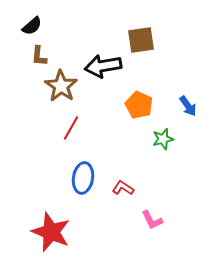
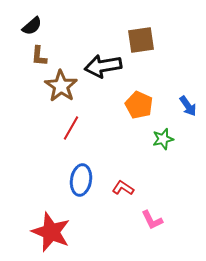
blue ellipse: moved 2 px left, 2 px down
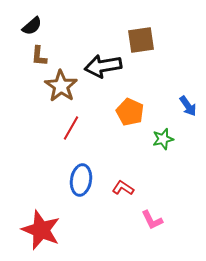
orange pentagon: moved 9 px left, 7 px down
red star: moved 10 px left, 2 px up
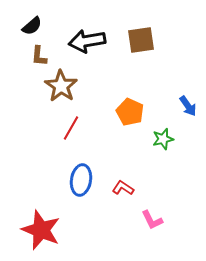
black arrow: moved 16 px left, 25 px up
